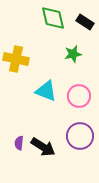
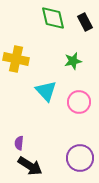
black rectangle: rotated 30 degrees clockwise
green star: moved 7 px down
cyan triangle: rotated 25 degrees clockwise
pink circle: moved 6 px down
purple circle: moved 22 px down
black arrow: moved 13 px left, 19 px down
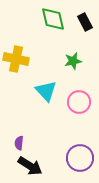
green diamond: moved 1 px down
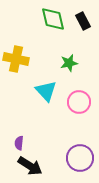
black rectangle: moved 2 px left, 1 px up
green star: moved 4 px left, 2 px down
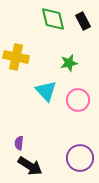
yellow cross: moved 2 px up
pink circle: moved 1 px left, 2 px up
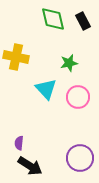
cyan triangle: moved 2 px up
pink circle: moved 3 px up
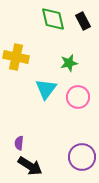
cyan triangle: rotated 20 degrees clockwise
purple circle: moved 2 px right, 1 px up
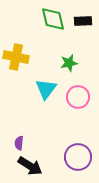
black rectangle: rotated 66 degrees counterclockwise
purple circle: moved 4 px left
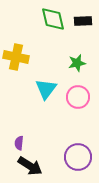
green star: moved 8 px right
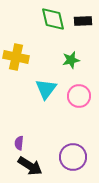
green star: moved 6 px left, 3 px up
pink circle: moved 1 px right, 1 px up
purple circle: moved 5 px left
